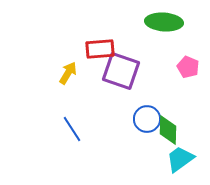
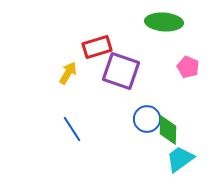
red rectangle: moved 3 px left, 2 px up; rotated 12 degrees counterclockwise
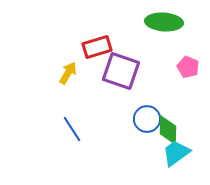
cyan trapezoid: moved 4 px left, 6 px up
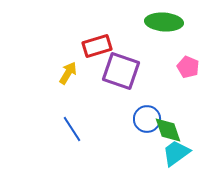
red rectangle: moved 1 px up
green diamond: rotated 20 degrees counterclockwise
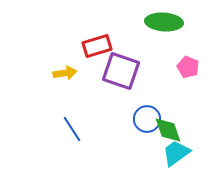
yellow arrow: moved 3 px left; rotated 50 degrees clockwise
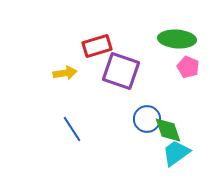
green ellipse: moved 13 px right, 17 px down
